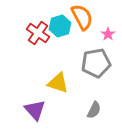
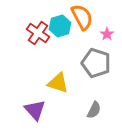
pink star: moved 1 px left
gray pentagon: rotated 28 degrees clockwise
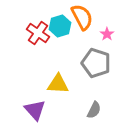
yellow triangle: moved 1 px down; rotated 15 degrees counterclockwise
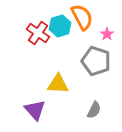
gray pentagon: moved 2 px up
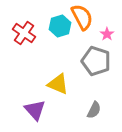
red cross: moved 14 px left
yellow triangle: rotated 20 degrees clockwise
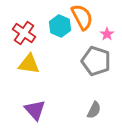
cyan hexagon: rotated 20 degrees counterclockwise
yellow triangle: moved 29 px left, 20 px up; rotated 15 degrees counterclockwise
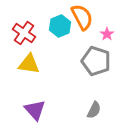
cyan hexagon: rotated 15 degrees clockwise
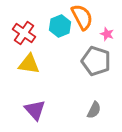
pink star: rotated 16 degrees counterclockwise
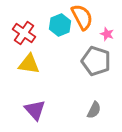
cyan hexagon: moved 1 px up
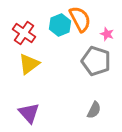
orange semicircle: moved 2 px left, 2 px down
yellow triangle: rotated 45 degrees counterclockwise
purple triangle: moved 6 px left, 3 px down
